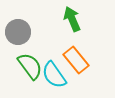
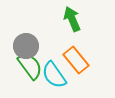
gray circle: moved 8 px right, 14 px down
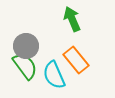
green semicircle: moved 5 px left
cyan semicircle: rotated 12 degrees clockwise
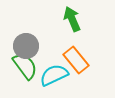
cyan semicircle: rotated 88 degrees clockwise
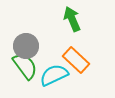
orange rectangle: rotated 8 degrees counterclockwise
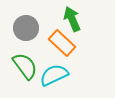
gray circle: moved 18 px up
orange rectangle: moved 14 px left, 17 px up
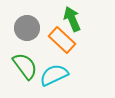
gray circle: moved 1 px right
orange rectangle: moved 3 px up
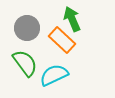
green semicircle: moved 3 px up
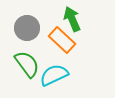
green semicircle: moved 2 px right, 1 px down
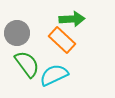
green arrow: rotated 110 degrees clockwise
gray circle: moved 10 px left, 5 px down
